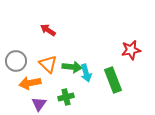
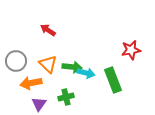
cyan arrow: rotated 60 degrees counterclockwise
orange arrow: moved 1 px right
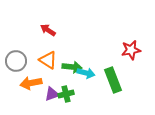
orange triangle: moved 4 px up; rotated 12 degrees counterclockwise
green cross: moved 3 px up
purple triangle: moved 13 px right, 10 px up; rotated 35 degrees clockwise
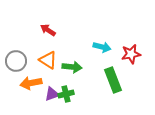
red star: moved 4 px down
cyan arrow: moved 16 px right, 26 px up
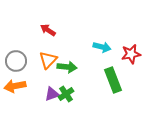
orange triangle: rotated 42 degrees clockwise
green arrow: moved 5 px left
orange arrow: moved 16 px left, 3 px down
green cross: rotated 21 degrees counterclockwise
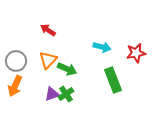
red star: moved 5 px right, 1 px up
green arrow: moved 2 px down; rotated 18 degrees clockwise
orange arrow: rotated 55 degrees counterclockwise
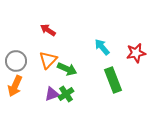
cyan arrow: rotated 144 degrees counterclockwise
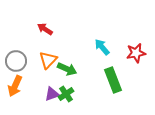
red arrow: moved 3 px left, 1 px up
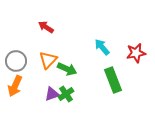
red arrow: moved 1 px right, 2 px up
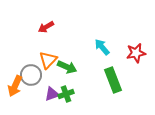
red arrow: rotated 63 degrees counterclockwise
gray circle: moved 15 px right, 14 px down
green arrow: moved 2 px up
green cross: rotated 14 degrees clockwise
